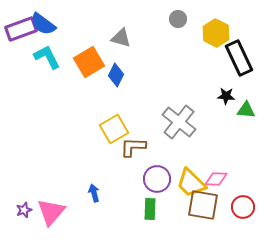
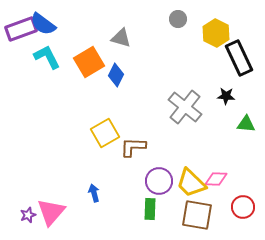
green triangle: moved 14 px down
gray cross: moved 6 px right, 15 px up
yellow square: moved 9 px left, 4 px down
purple circle: moved 2 px right, 2 px down
brown square: moved 6 px left, 10 px down
purple star: moved 4 px right, 5 px down
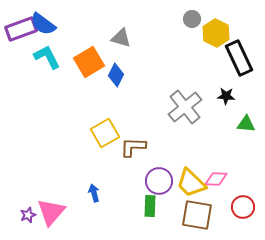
gray circle: moved 14 px right
gray cross: rotated 12 degrees clockwise
green rectangle: moved 3 px up
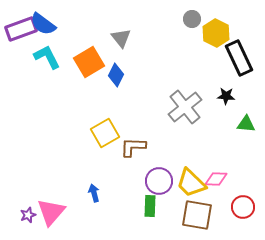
gray triangle: rotated 35 degrees clockwise
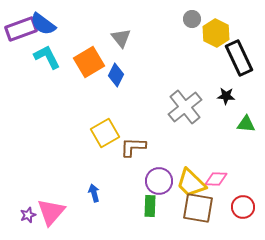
brown square: moved 1 px right, 7 px up
